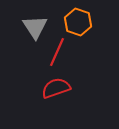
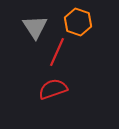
red semicircle: moved 3 px left, 1 px down
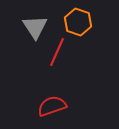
red semicircle: moved 1 px left, 17 px down
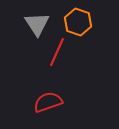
gray triangle: moved 2 px right, 3 px up
red semicircle: moved 4 px left, 4 px up
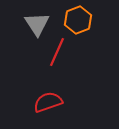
orange hexagon: moved 2 px up; rotated 20 degrees clockwise
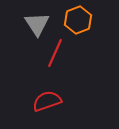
red line: moved 2 px left, 1 px down
red semicircle: moved 1 px left, 1 px up
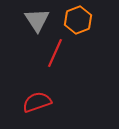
gray triangle: moved 4 px up
red semicircle: moved 10 px left, 1 px down
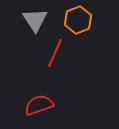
gray triangle: moved 2 px left
red semicircle: moved 2 px right, 3 px down
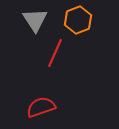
red semicircle: moved 2 px right, 2 px down
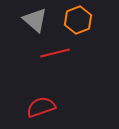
gray triangle: rotated 16 degrees counterclockwise
red line: rotated 52 degrees clockwise
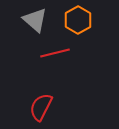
orange hexagon: rotated 8 degrees counterclockwise
red semicircle: rotated 44 degrees counterclockwise
